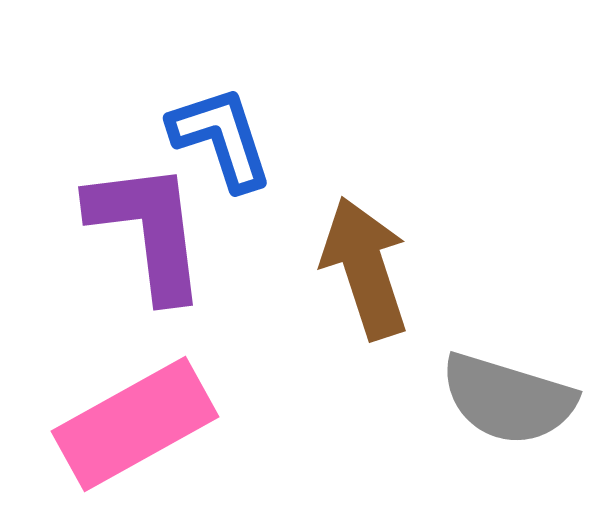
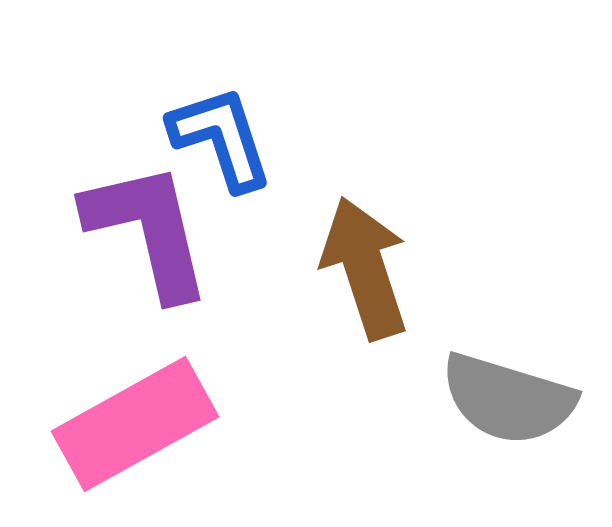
purple L-shape: rotated 6 degrees counterclockwise
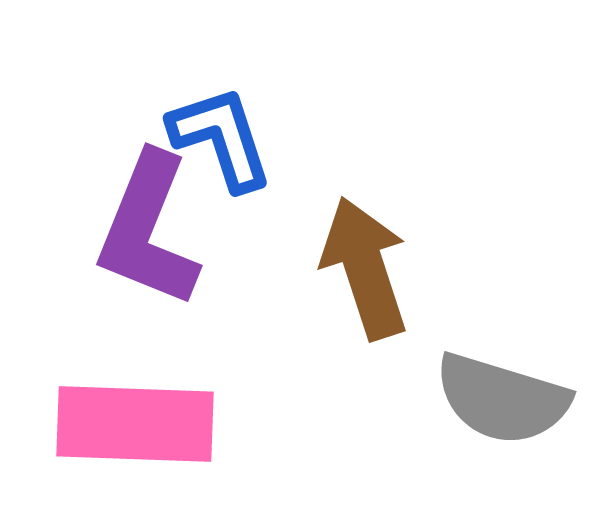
purple L-shape: rotated 145 degrees counterclockwise
gray semicircle: moved 6 px left
pink rectangle: rotated 31 degrees clockwise
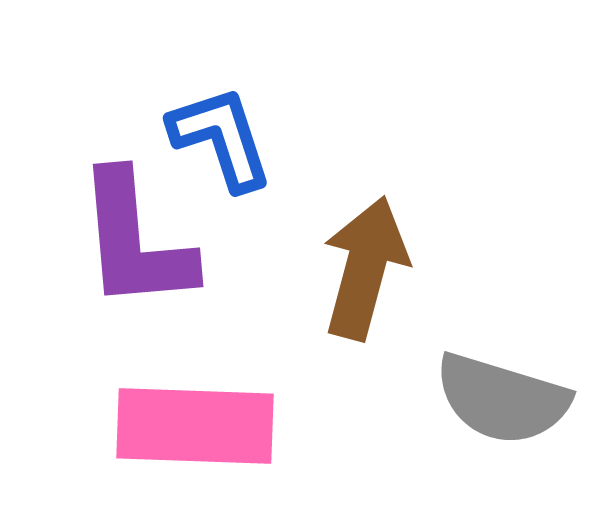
purple L-shape: moved 13 px left, 11 px down; rotated 27 degrees counterclockwise
brown arrow: rotated 33 degrees clockwise
pink rectangle: moved 60 px right, 2 px down
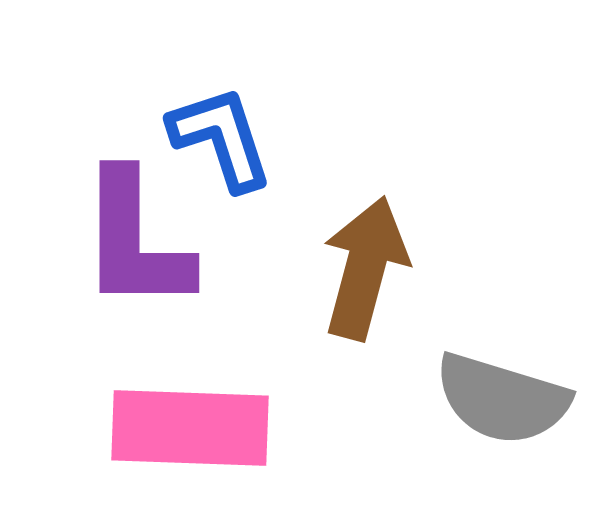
purple L-shape: rotated 5 degrees clockwise
pink rectangle: moved 5 px left, 2 px down
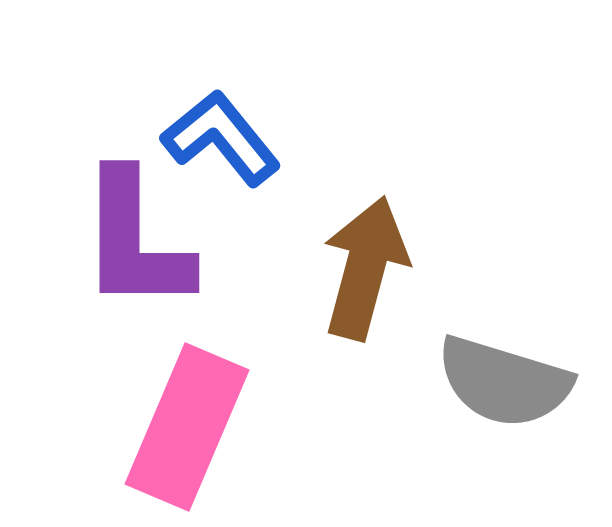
blue L-shape: rotated 21 degrees counterclockwise
gray semicircle: moved 2 px right, 17 px up
pink rectangle: moved 3 px left, 1 px up; rotated 69 degrees counterclockwise
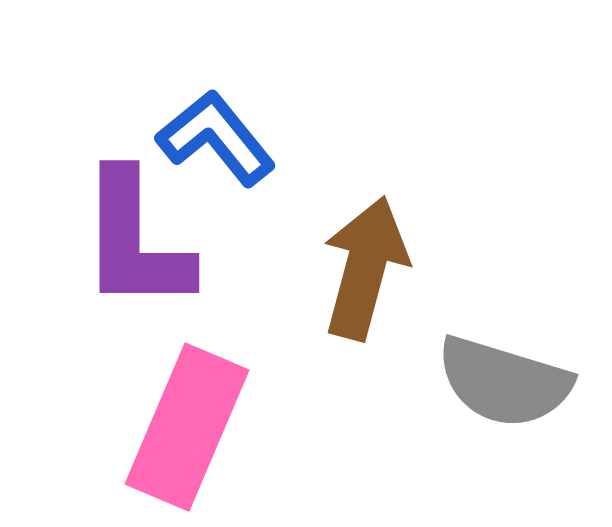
blue L-shape: moved 5 px left
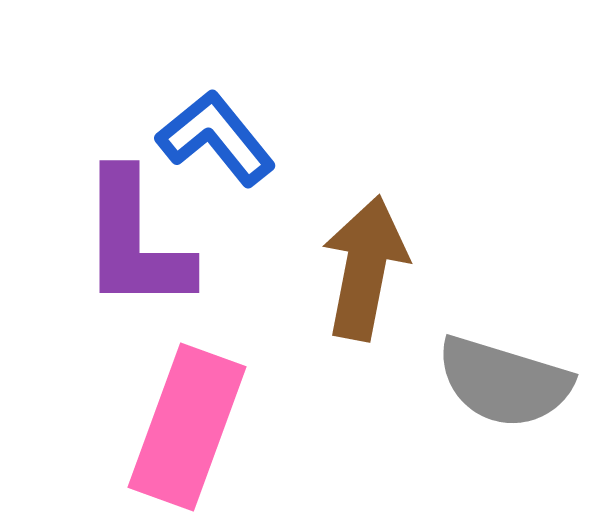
brown arrow: rotated 4 degrees counterclockwise
pink rectangle: rotated 3 degrees counterclockwise
